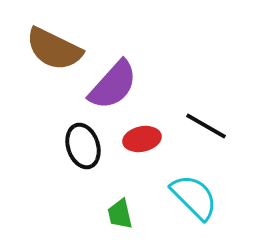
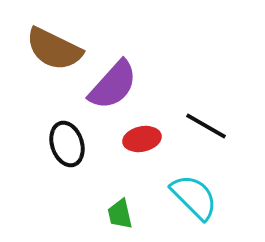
black ellipse: moved 16 px left, 2 px up
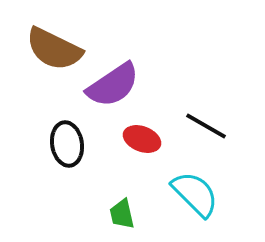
purple semicircle: rotated 14 degrees clockwise
red ellipse: rotated 33 degrees clockwise
black ellipse: rotated 9 degrees clockwise
cyan semicircle: moved 1 px right, 3 px up
green trapezoid: moved 2 px right
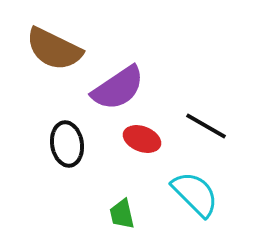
purple semicircle: moved 5 px right, 3 px down
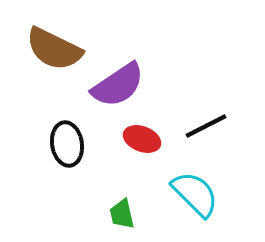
purple semicircle: moved 3 px up
black line: rotated 57 degrees counterclockwise
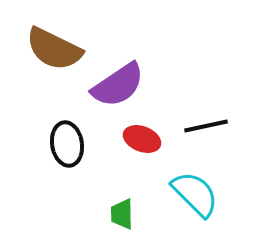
black line: rotated 15 degrees clockwise
green trapezoid: rotated 12 degrees clockwise
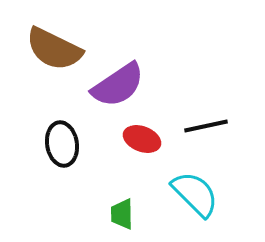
black ellipse: moved 5 px left
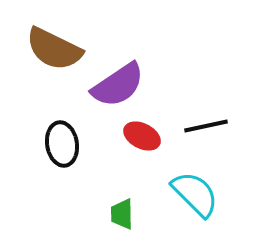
red ellipse: moved 3 px up; rotated 6 degrees clockwise
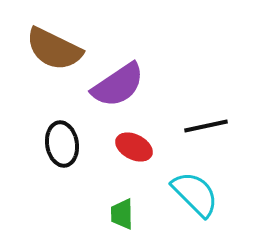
red ellipse: moved 8 px left, 11 px down
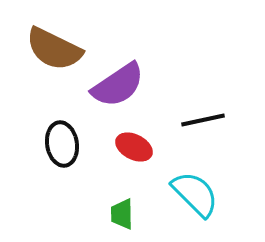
black line: moved 3 px left, 6 px up
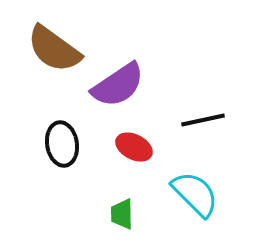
brown semicircle: rotated 10 degrees clockwise
